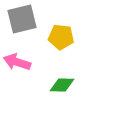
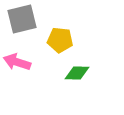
yellow pentagon: moved 1 px left, 3 px down
green diamond: moved 15 px right, 12 px up
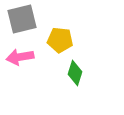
pink arrow: moved 3 px right, 5 px up; rotated 28 degrees counterclockwise
green diamond: moved 2 px left; rotated 75 degrees counterclockwise
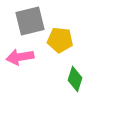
gray square: moved 8 px right, 2 px down
green diamond: moved 6 px down
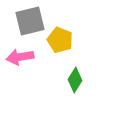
yellow pentagon: rotated 15 degrees clockwise
green diamond: moved 1 px down; rotated 15 degrees clockwise
